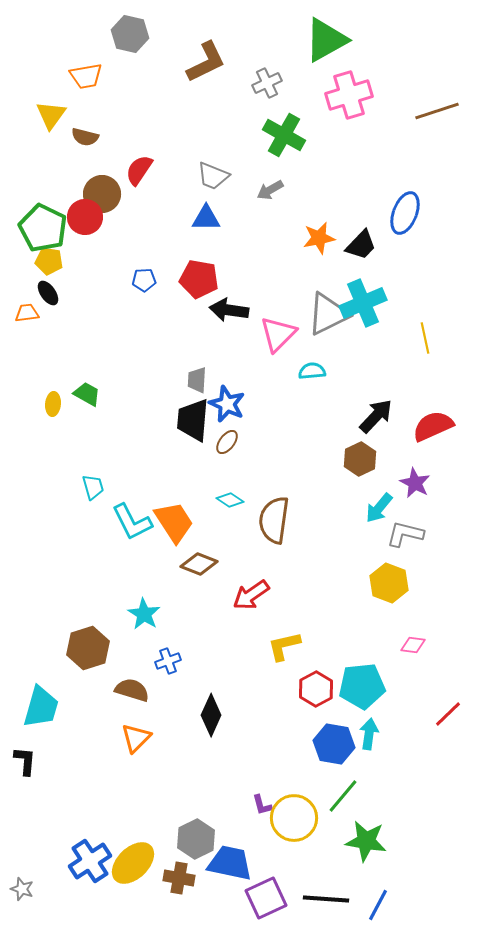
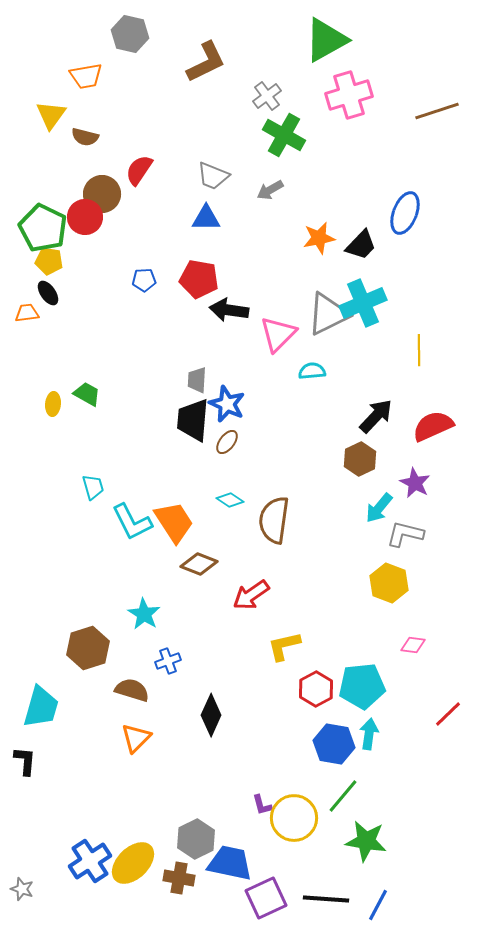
gray cross at (267, 83): moved 13 px down; rotated 12 degrees counterclockwise
yellow line at (425, 338): moved 6 px left, 12 px down; rotated 12 degrees clockwise
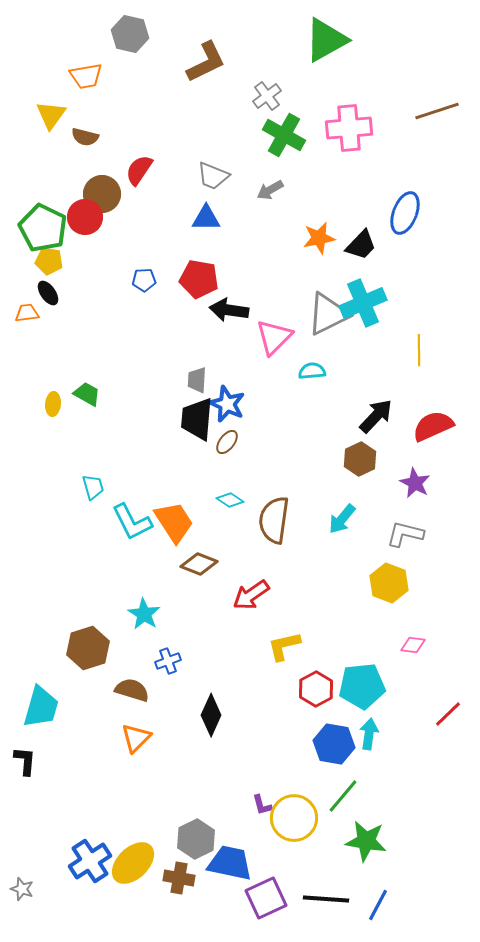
pink cross at (349, 95): moved 33 px down; rotated 12 degrees clockwise
pink triangle at (278, 334): moved 4 px left, 3 px down
black trapezoid at (193, 420): moved 4 px right, 1 px up
cyan arrow at (379, 508): moved 37 px left, 11 px down
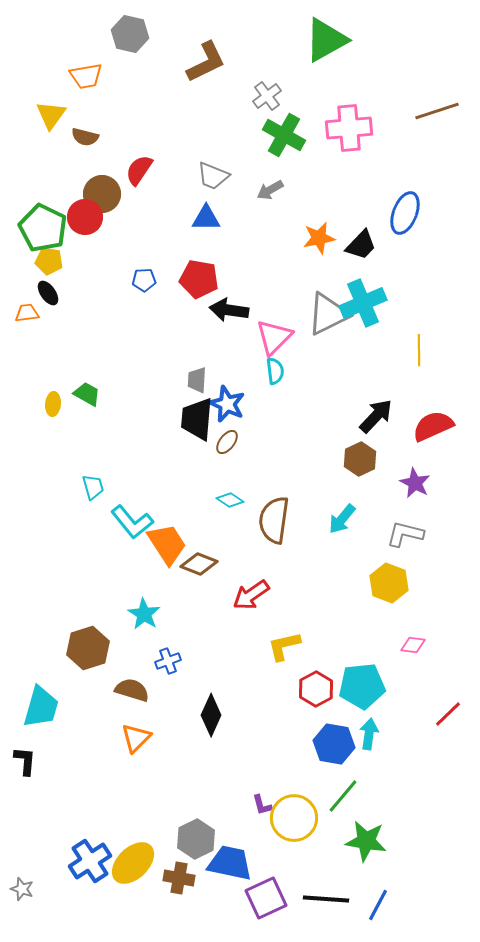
cyan semicircle at (312, 371): moved 37 px left; rotated 88 degrees clockwise
cyan L-shape at (132, 522): rotated 12 degrees counterclockwise
orange trapezoid at (174, 522): moved 7 px left, 22 px down
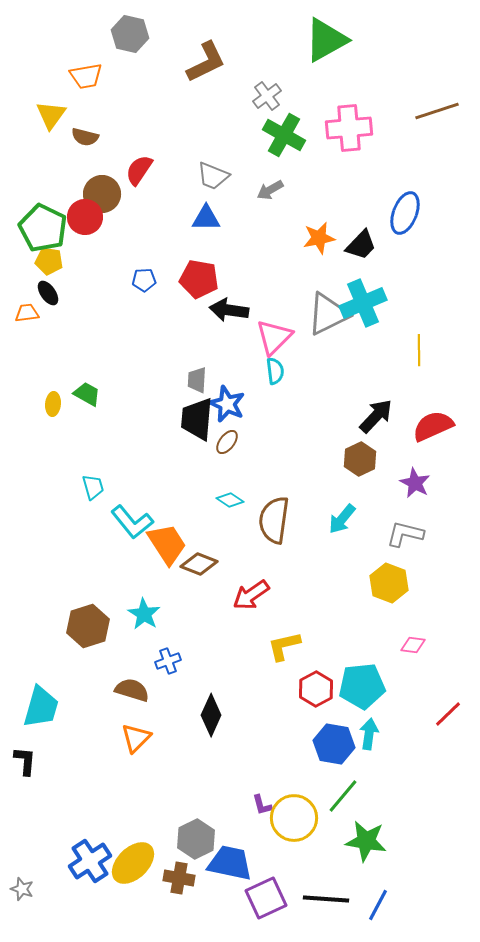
brown hexagon at (88, 648): moved 22 px up
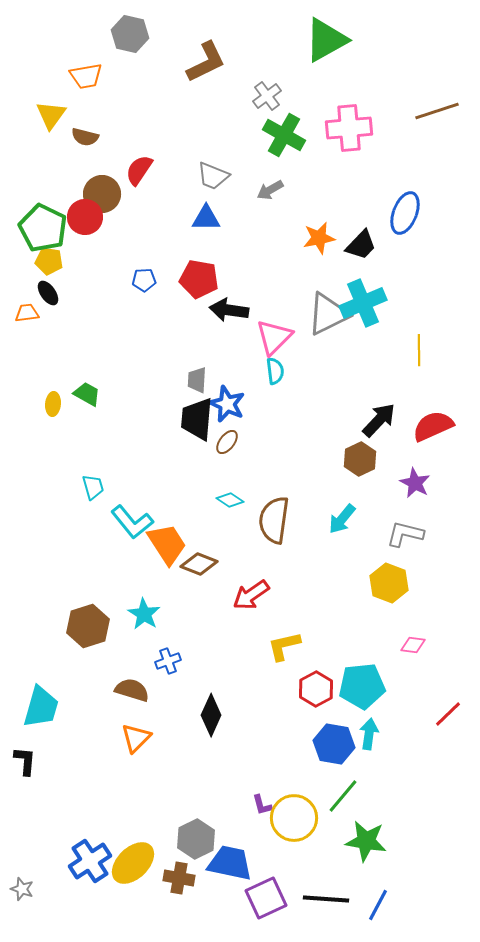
black arrow at (376, 416): moved 3 px right, 4 px down
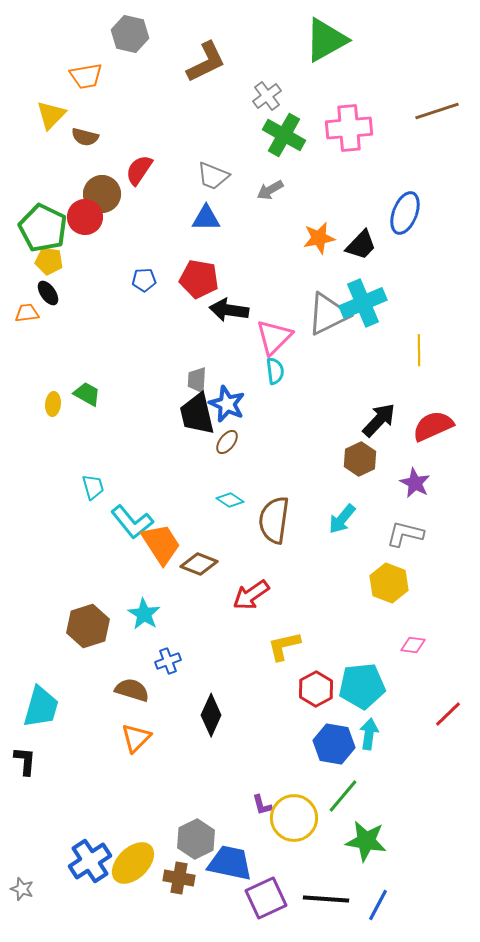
yellow triangle at (51, 115): rotated 8 degrees clockwise
black trapezoid at (197, 419): moved 5 px up; rotated 18 degrees counterclockwise
orange trapezoid at (167, 544): moved 6 px left
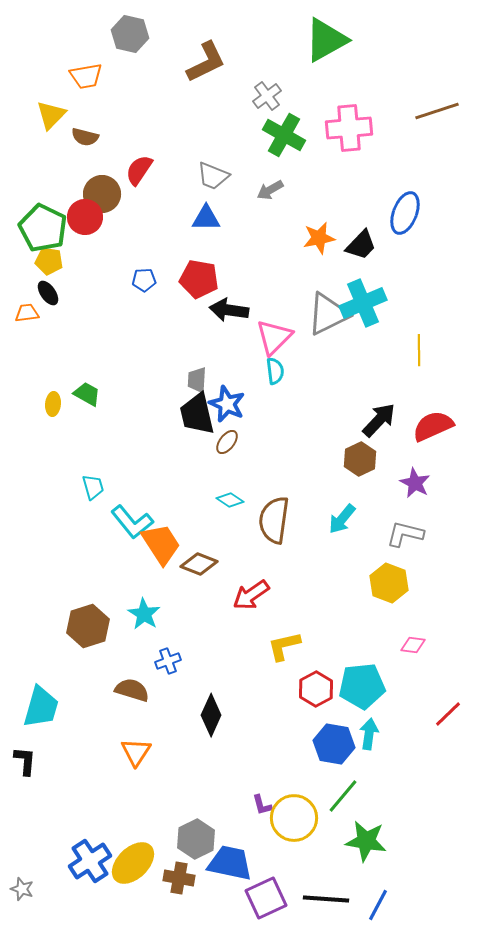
orange triangle at (136, 738): moved 14 px down; rotated 12 degrees counterclockwise
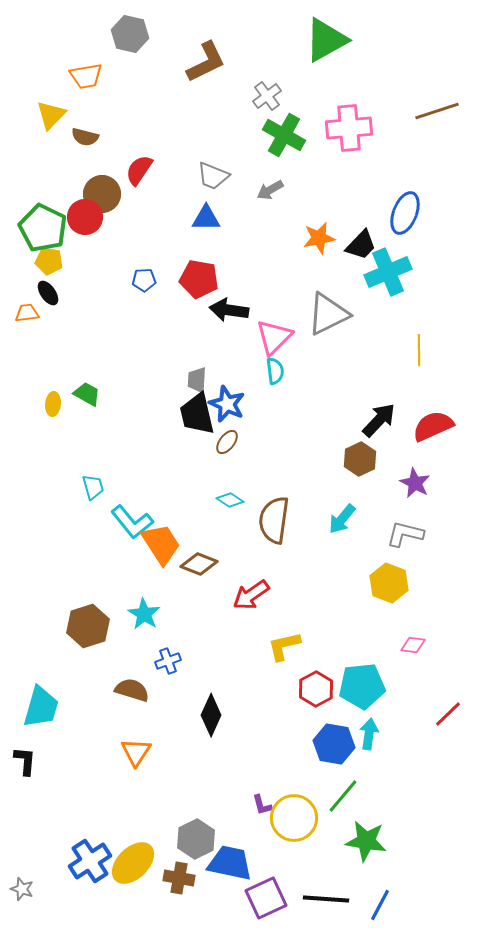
cyan cross at (363, 303): moved 25 px right, 31 px up
blue line at (378, 905): moved 2 px right
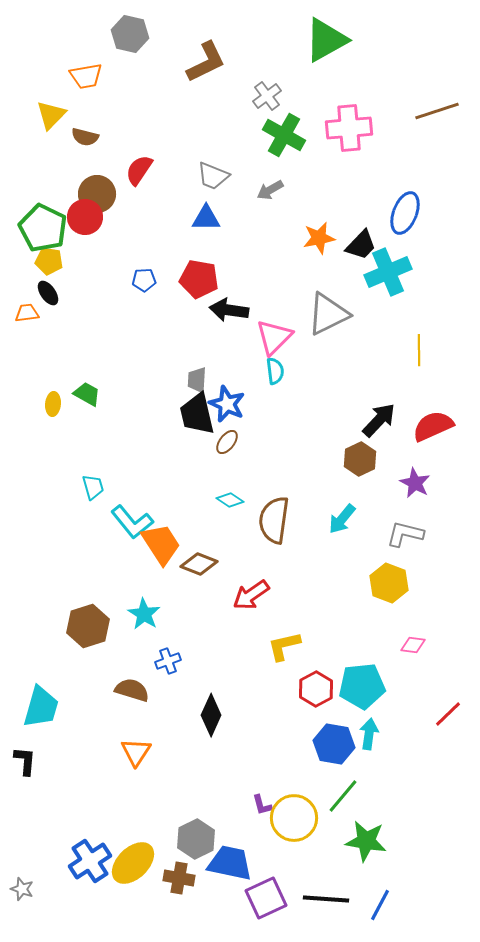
brown circle at (102, 194): moved 5 px left
